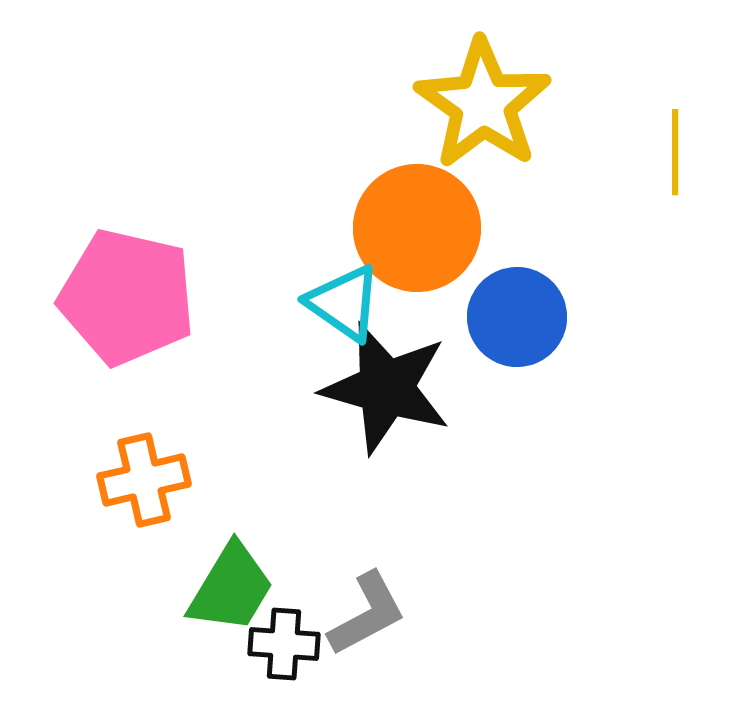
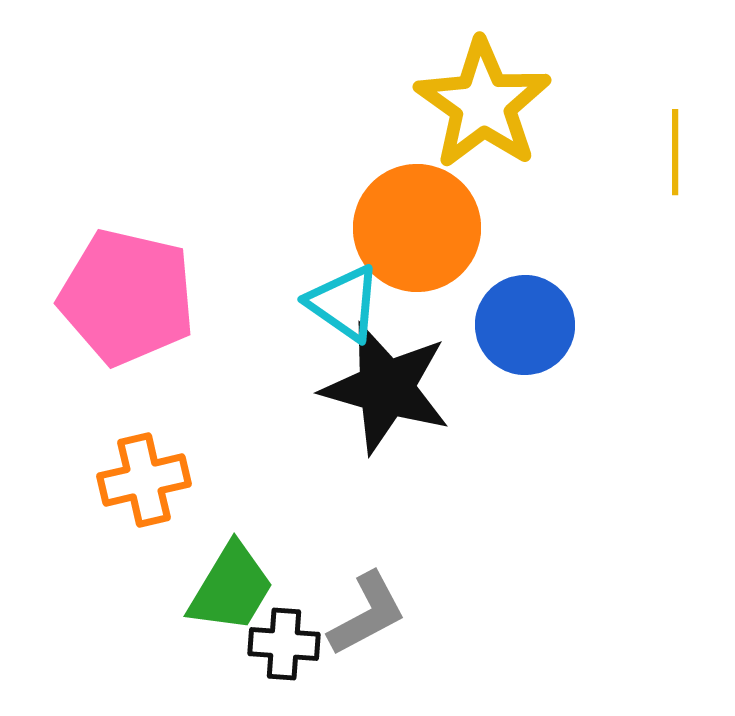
blue circle: moved 8 px right, 8 px down
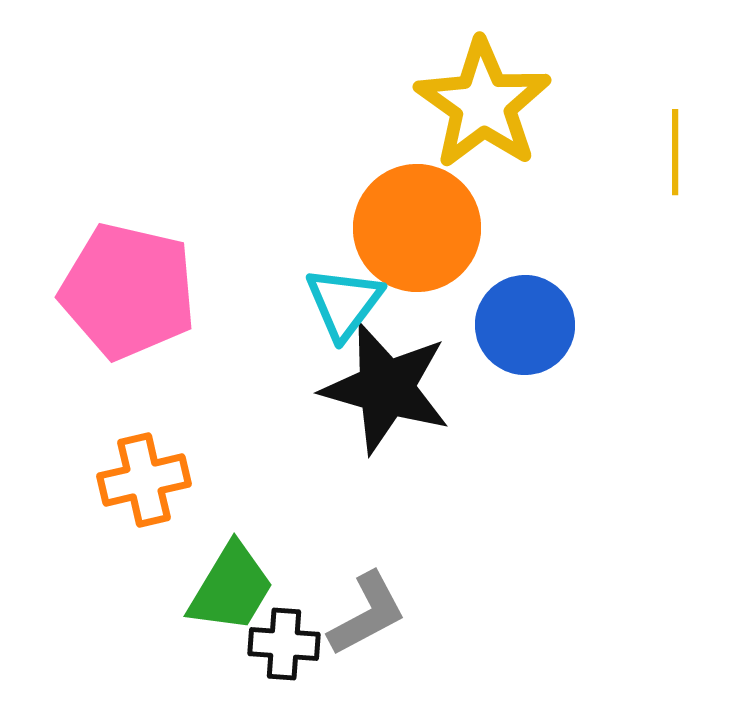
pink pentagon: moved 1 px right, 6 px up
cyan triangle: rotated 32 degrees clockwise
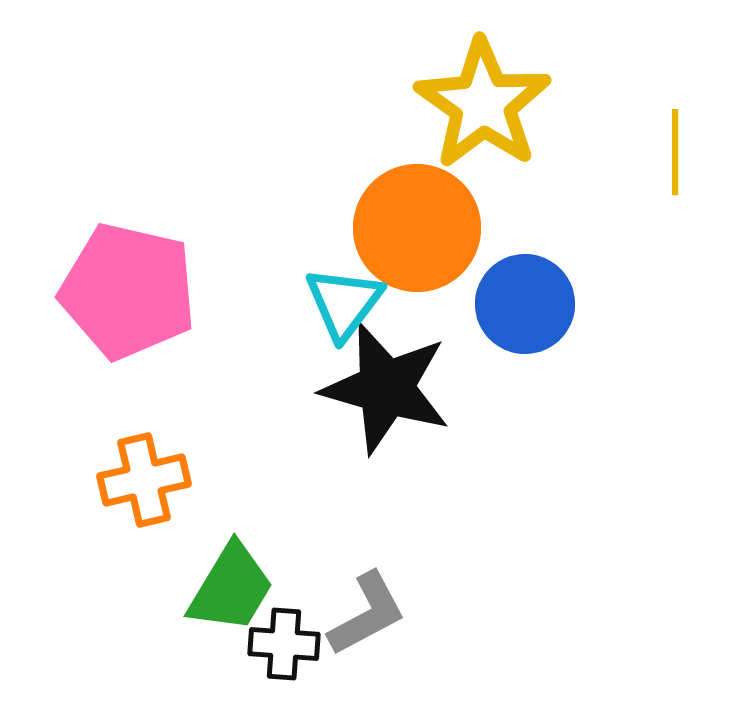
blue circle: moved 21 px up
